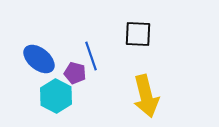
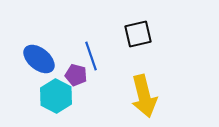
black square: rotated 16 degrees counterclockwise
purple pentagon: moved 1 px right, 2 px down
yellow arrow: moved 2 px left
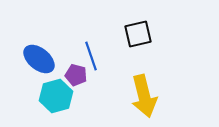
cyan hexagon: rotated 16 degrees clockwise
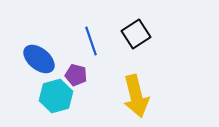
black square: moved 2 px left; rotated 20 degrees counterclockwise
blue line: moved 15 px up
yellow arrow: moved 8 px left
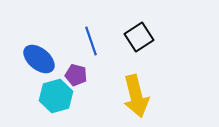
black square: moved 3 px right, 3 px down
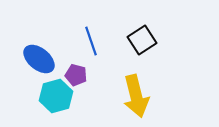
black square: moved 3 px right, 3 px down
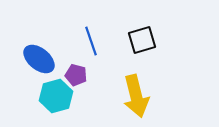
black square: rotated 16 degrees clockwise
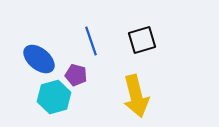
cyan hexagon: moved 2 px left, 1 px down
